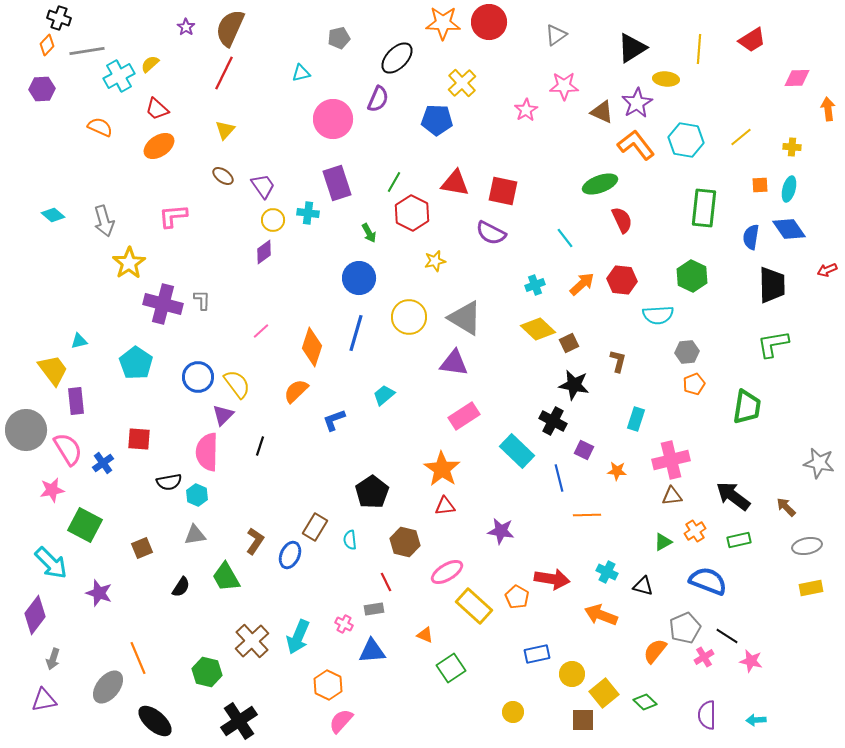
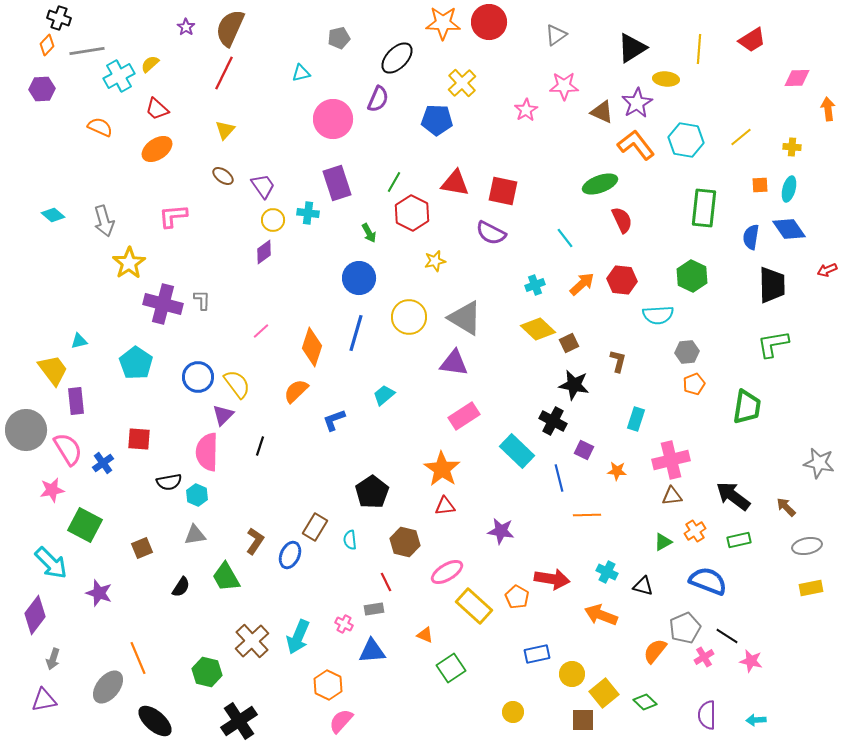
orange ellipse at (159, 146): moved 2 px left, 3 px down
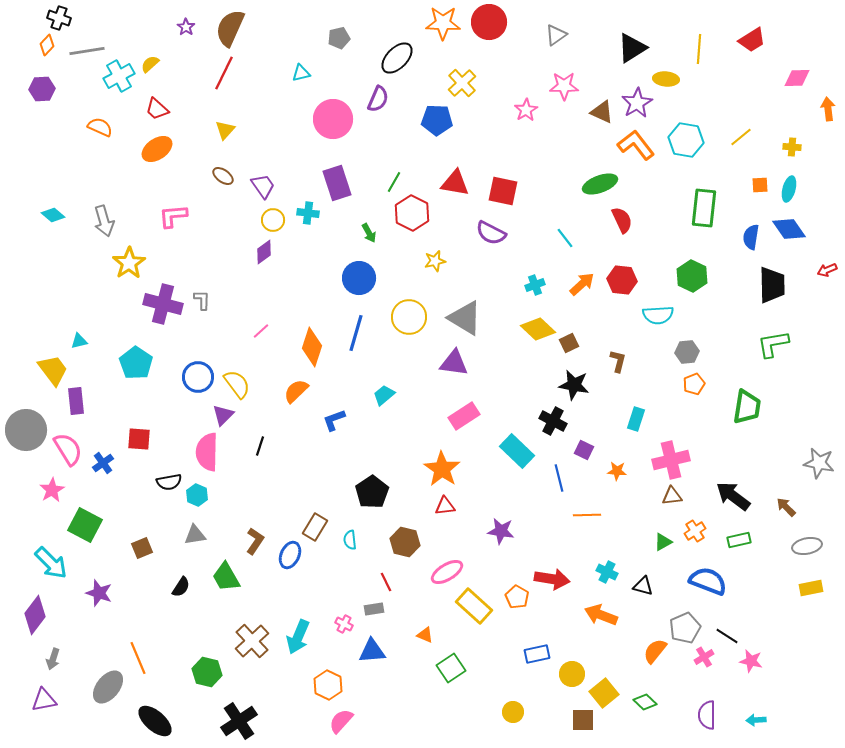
pink star at (52, 490): rotated 20 degrees counterclockwise
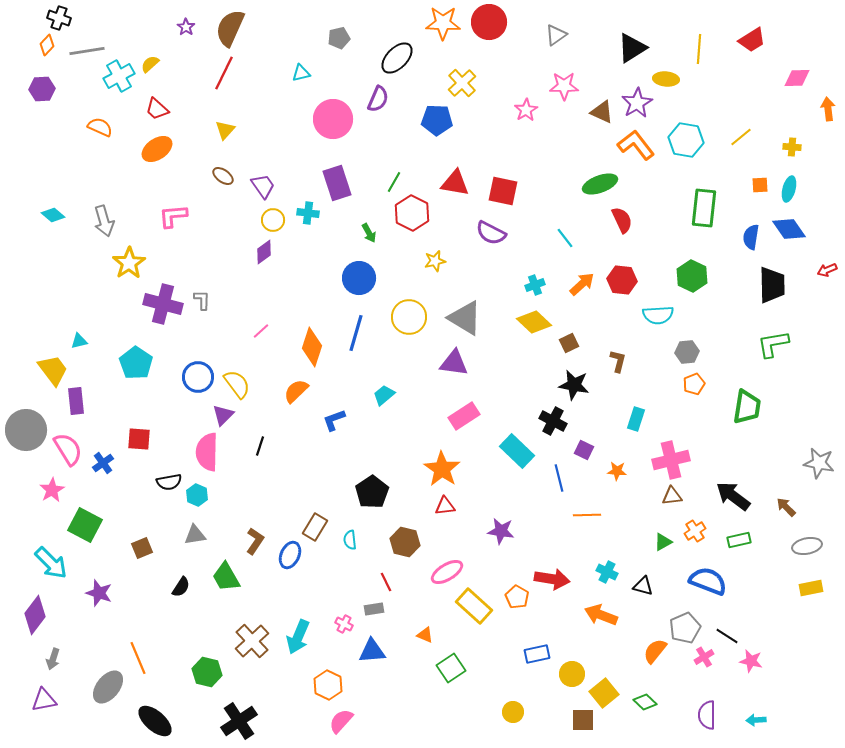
yellow diamond at (538, 329): moved 4 px left, 7 px up
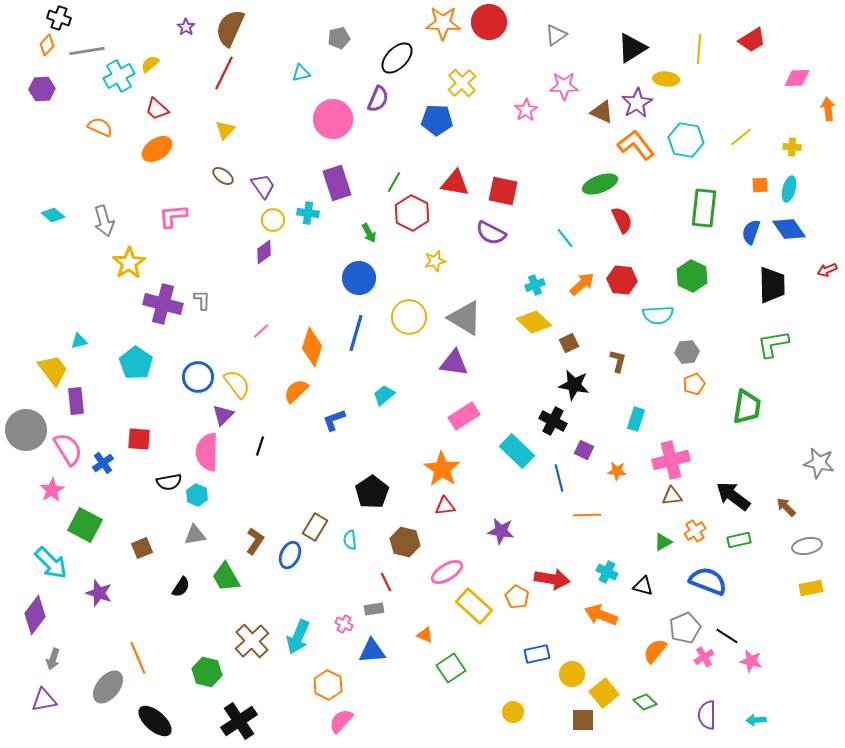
blue semicircle at (751, 237): moved 5 px up; rotated 10 degrees clockwise
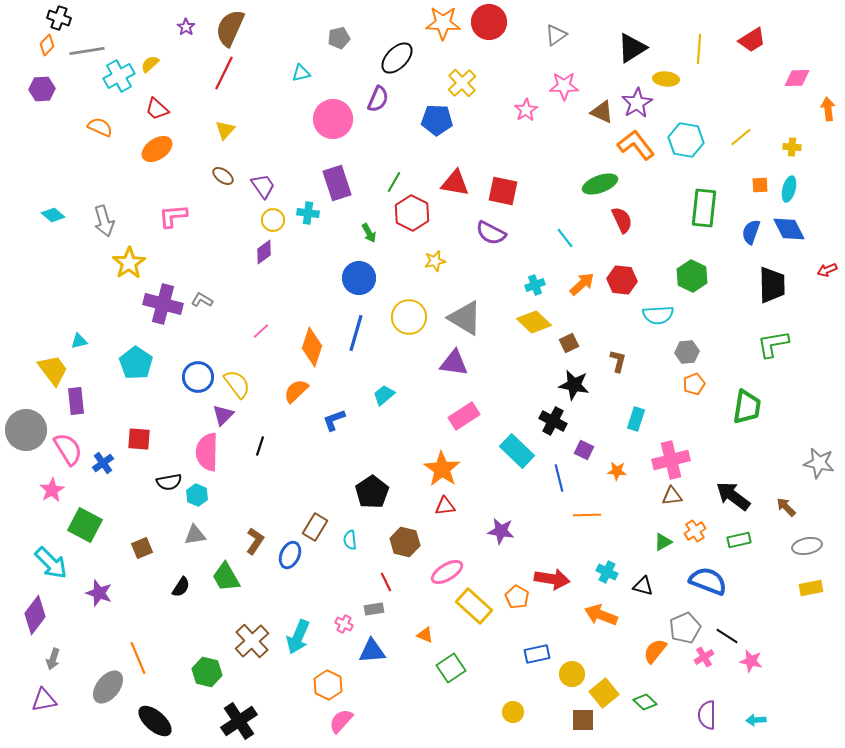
blue diamond at (789, 229): rotated 8 degrees clockwise
gray L-shape at (202, 300): rotated 60 degrees counterclockwise
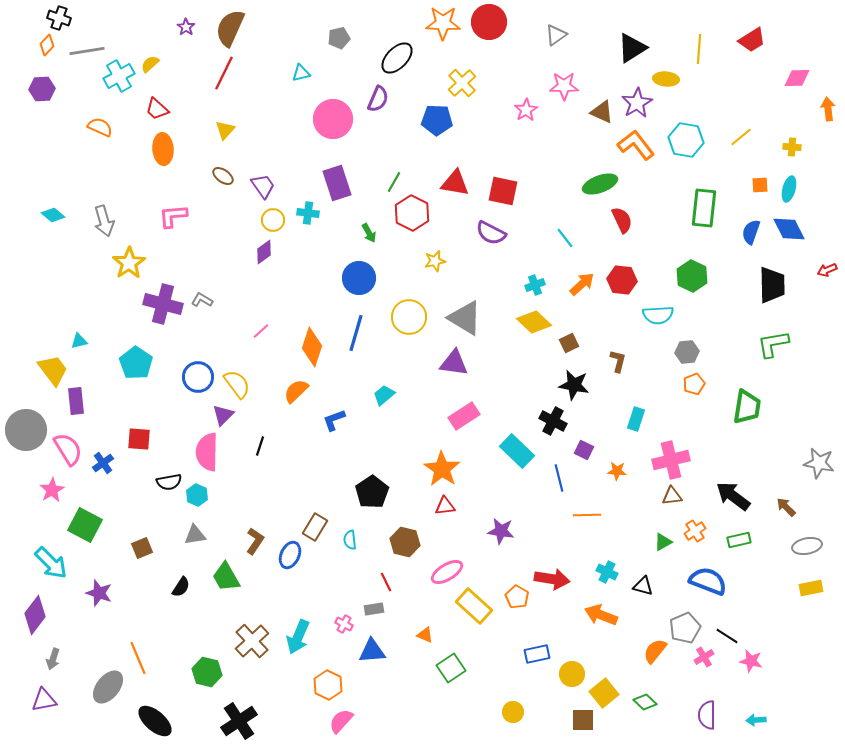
orange ellipse at (157, 149): moved 6 px right; rotated 60 degrees counterclockwise
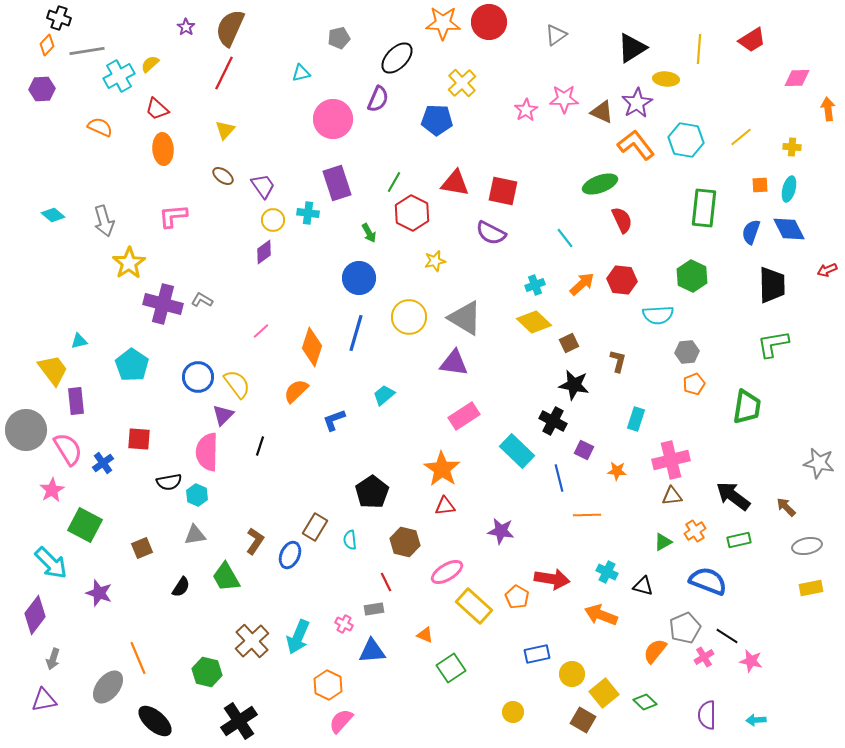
pink star at (564, 86): moved 13 px down
cyan pentagon at (136, 363): moved 4 px left, 2 px down
brown square at (583, 720): rotated 30 degrees clockwise
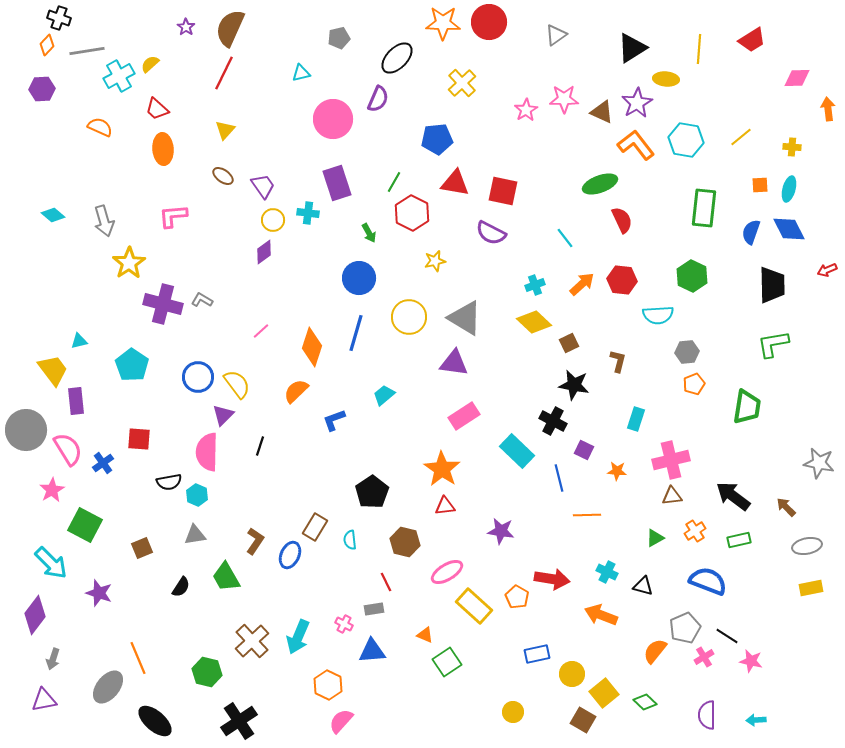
blue pentagon at (437, 120): moved 19 px down; rotated 8 degrees counterclockwise
green triangle at (663, 542): moved 8 px left, 4 px up
green square at (451, 668): moved 4 px left, 6 px up
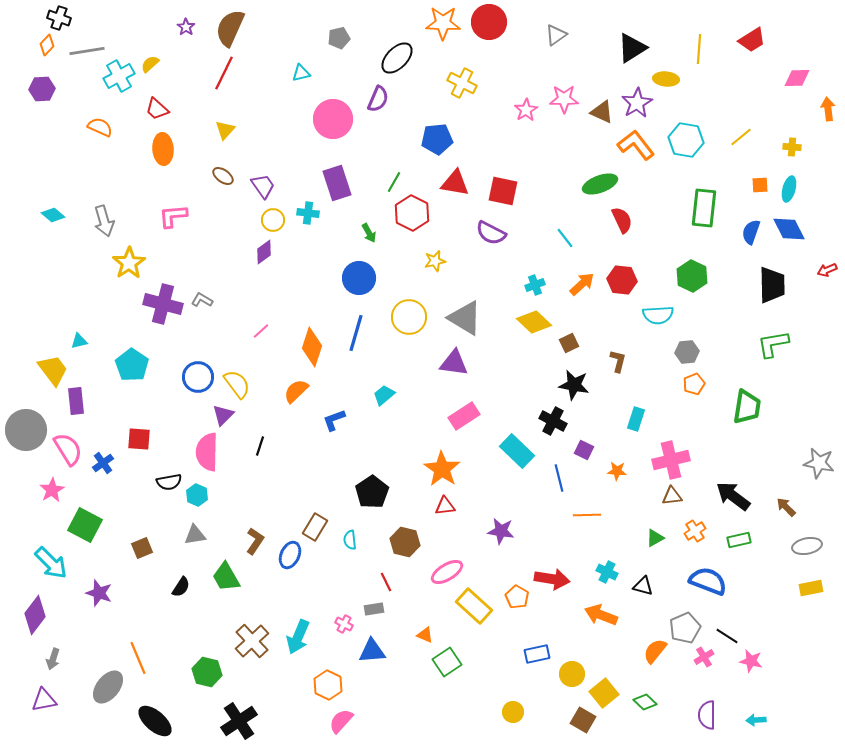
yellow cross at (462, 83): rotated 20 degrees counterclockwise
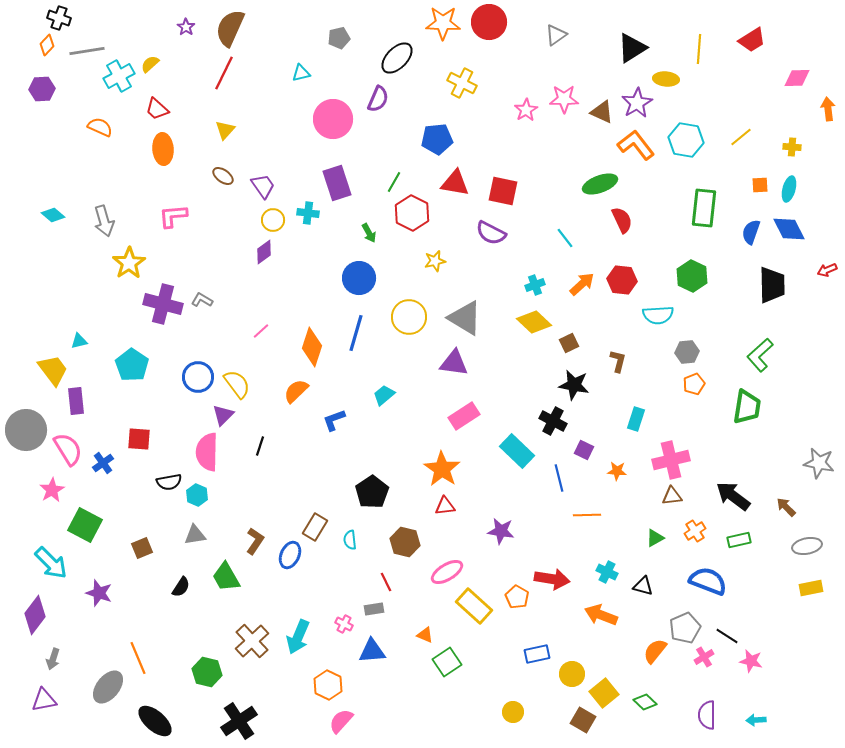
green L-shape at (773, 344): moved 13 px left, 11 px down; rotated 32 degrees counterclockwise
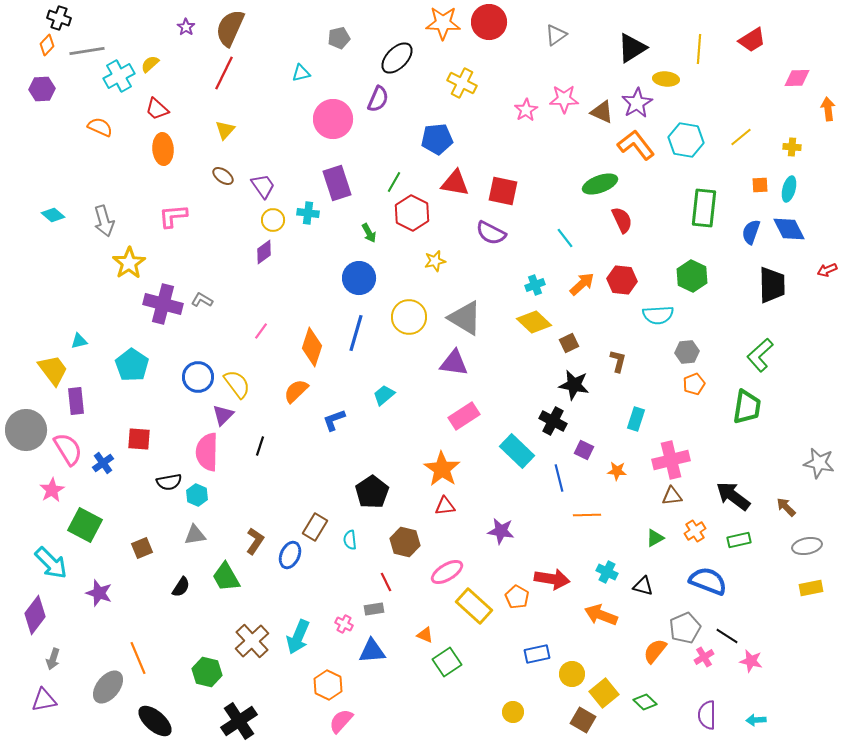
pink line at (261, 331): rotated 12 degrees counterclockwise
